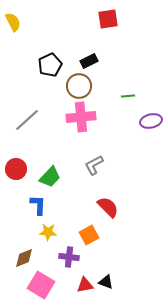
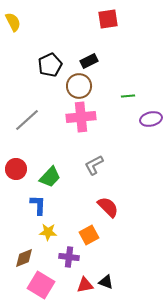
purple ellipse: moved 2 px up
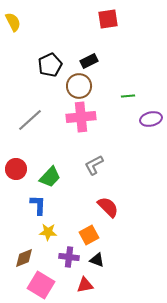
gray line: moved 3 px right
black triangle: moved 9 px left, 22 px up
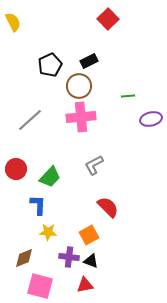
red square: rotated 35 degrees counterclockwise
black triangle: moved 6 px left, 1 px down
pink square: moved 1 px left, 1 px down; rotated 16 degrees counterclockwise
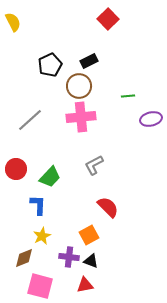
yellow star: moved 6 px left, 4 px down; rotated 30 degrees counterclockwise
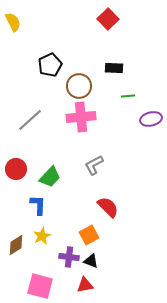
black rectangle: moved 25 px right, 7 px down; rotated 30 degrees clockwise
brown diamond: moved 8 px left, 13 px up; rotated 10 degrees counterclockwise
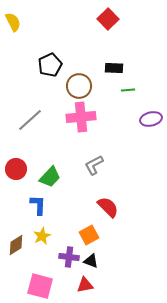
green line: moved 6 px up
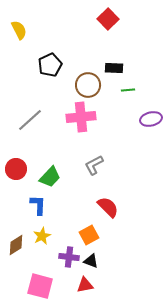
yellow semicircle: moved 6 px right, 8 px down
brown circle: moved 9 px right, 1 px up
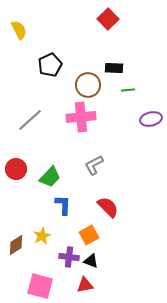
blue L-shape: moved 25 px right
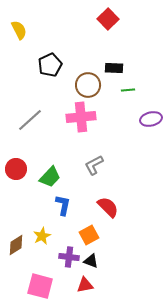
blue L-shape: rotated 10 degrees clockwise
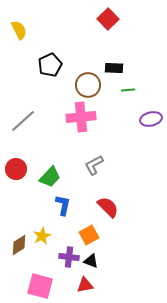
gray line: moved 7 px left, 1 px down
brown diamond: moved 3 px right
